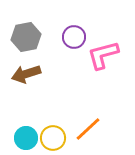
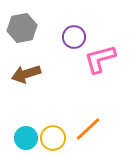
gray hexagon: moved 4 px left, 9 px up
pink L-shape: moved 3 px left, 4 px down
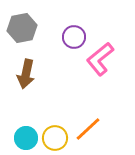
pink L-shape: rotated 24 degrees counterclockwise
brown arrow: rotated 60 degrees counterclockwise
yellow circle: moved 2 px right
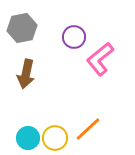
cyan circle: moved 2 px right
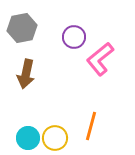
orange line: moved 3 px right, 3 px up; rotated 32 degrees counterclockwise
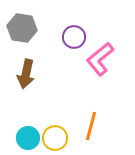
gray hexagon: rotated 20 degrees clockwise
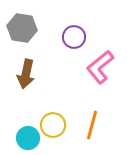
pink L-shape: moved 8 px down
orange line: moved 1 px right, 1 px up
yellow circle: moved 2 px left, 13 px up
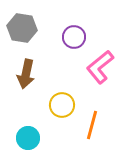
yellow circle: moved 9 px right, 20 px up
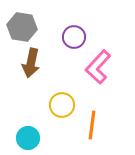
gray hexagon: moved 1 px up
pink L-shape: moved 2 px left; rotated 8 degrees counterclockwise
brown arrow: moved 5 px right, 11 px up
orange line: rotated 8 degrees counterclockwise
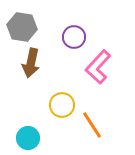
orange line: rotated 40 degrees counterclockwise
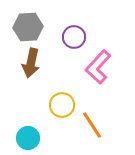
gray hexagon: moved 6 px right; rotated 12 degrees counterclockwise
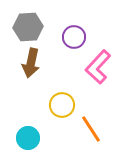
orange line: moved 1 px left, 4 px down
